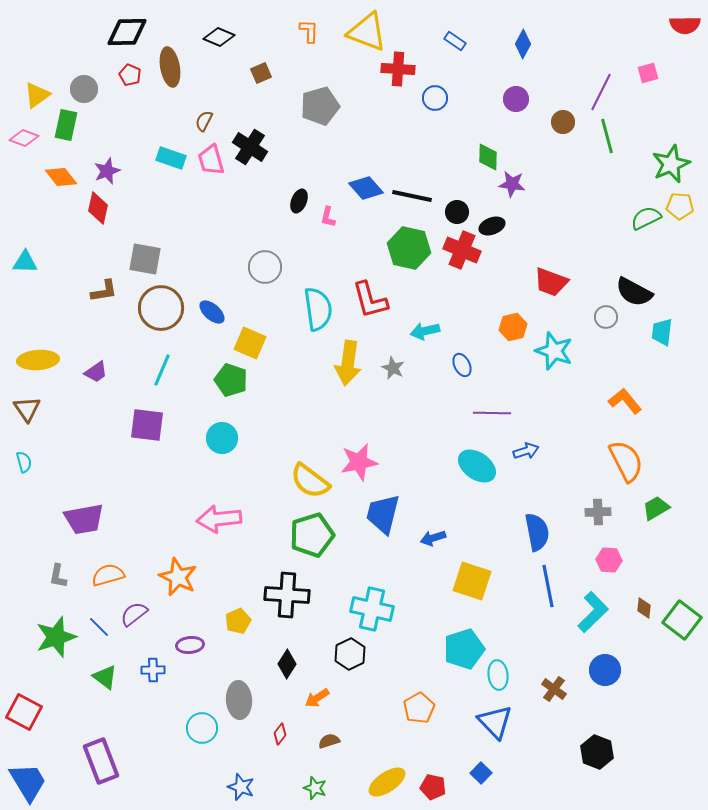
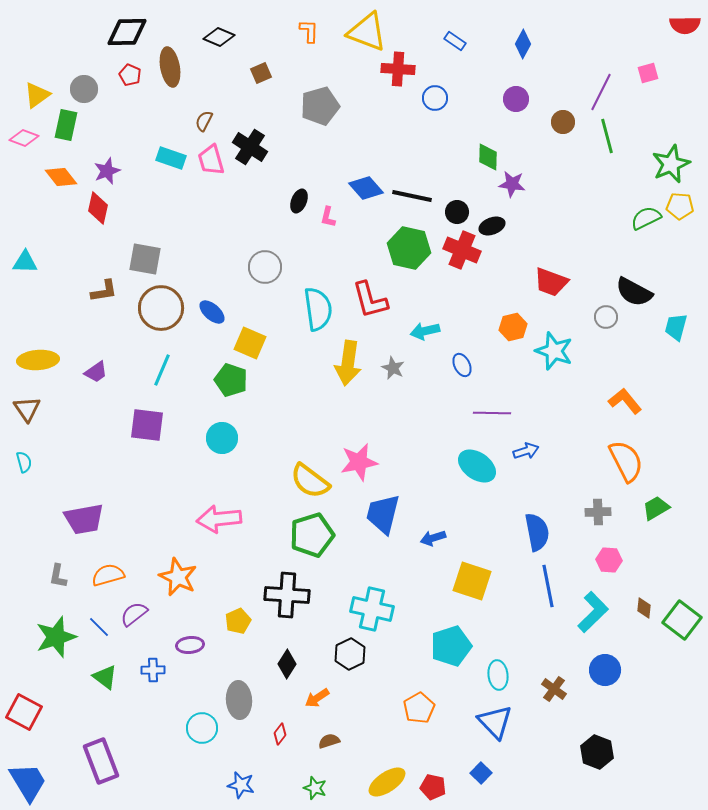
cyan trapezoid at (662, 332): moved 14 px right, 5 px up; rotated 8 degrees clockwise
cyan pentagon at (464, 649): moved 13 px left, 3 px up
blue star at (241, 787): moved 2 px up; rotated 8 degrees counterclockwise
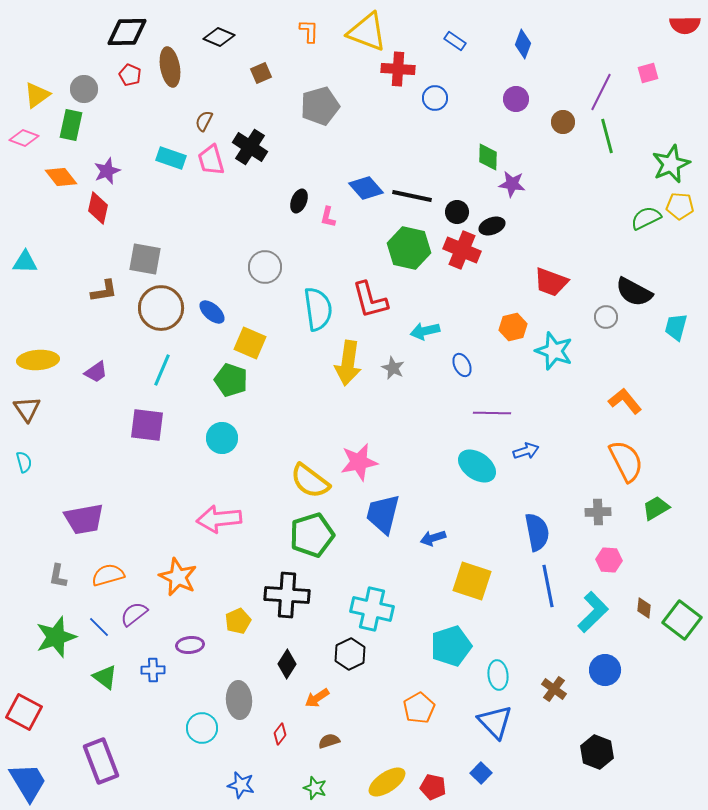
blue diamond at (523, 44): rotated 8 degrees counterclockwise
green rectangle at (66, 125): moved 5 px right
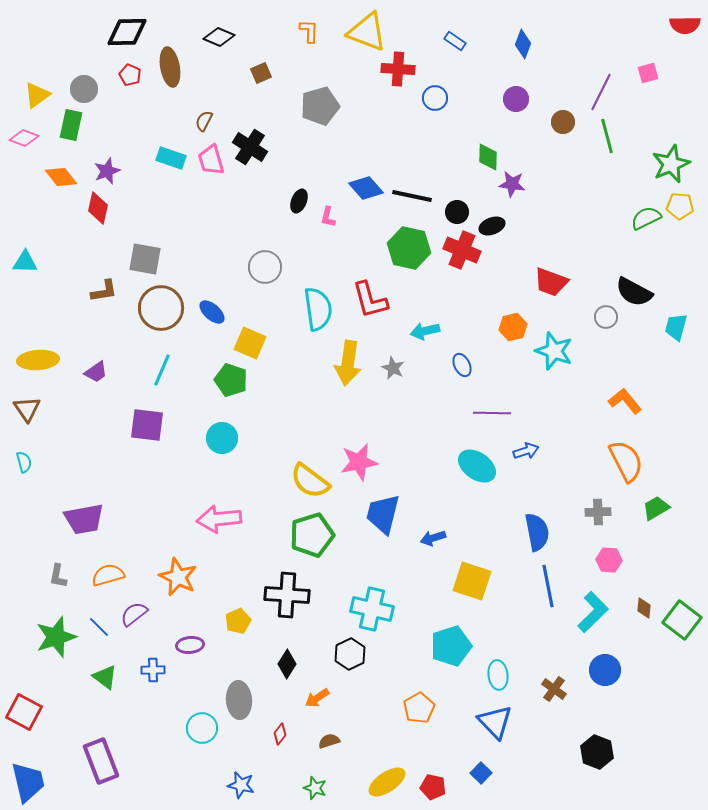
blue trapezoid at (28, 782): rotated 18 degrees clockwise
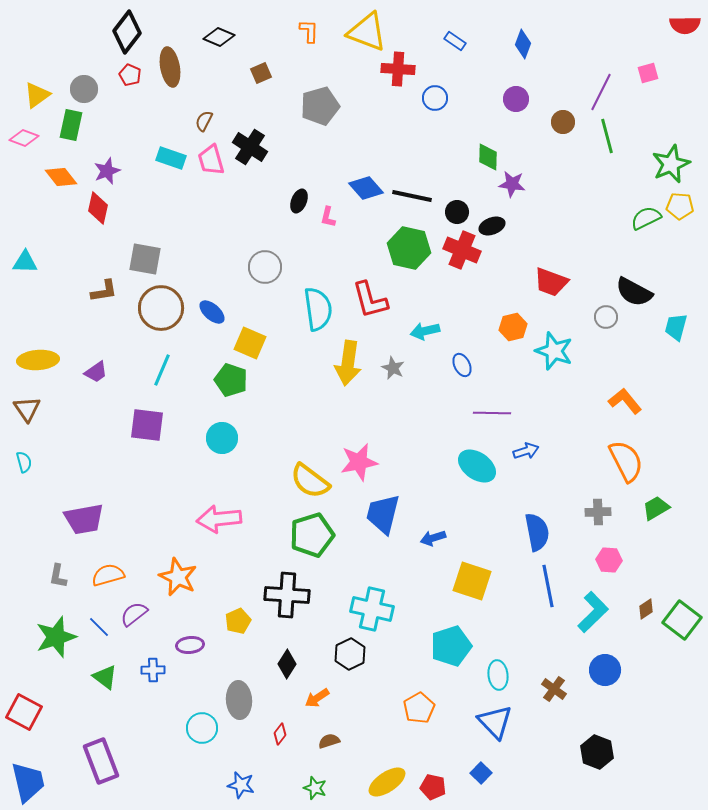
black diamond at (127, 32): rotated 51 degrees counterclockwise
brown diamond at (644, 608): moved 2 px right, 1 px down; rotated 50 degrees clockwise
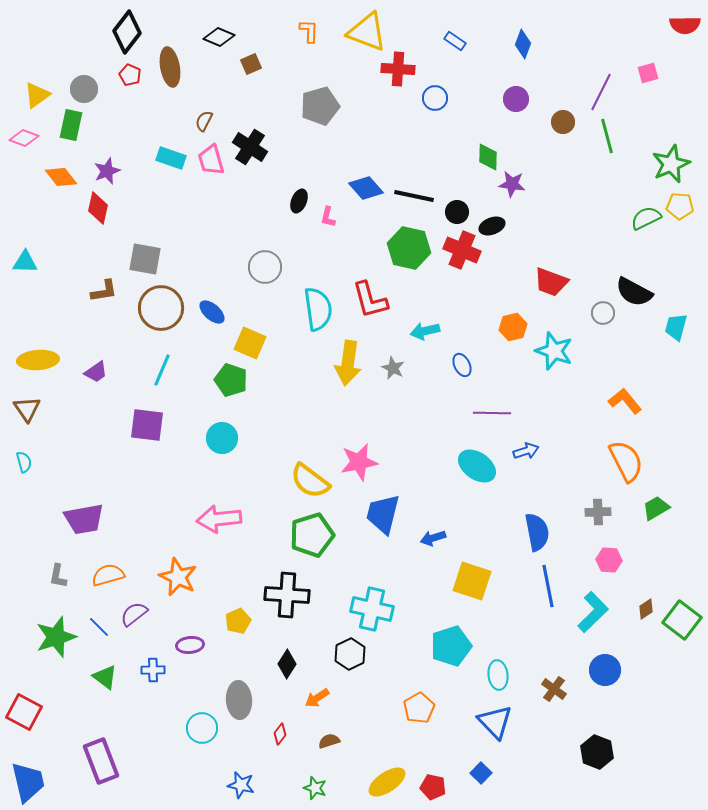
brown square at (261, 73): moved 10 px left, 9 px up
black line at (412, 196): moved 2 px right
gray circle at (606, 317): moved 3 px left, 4 px up
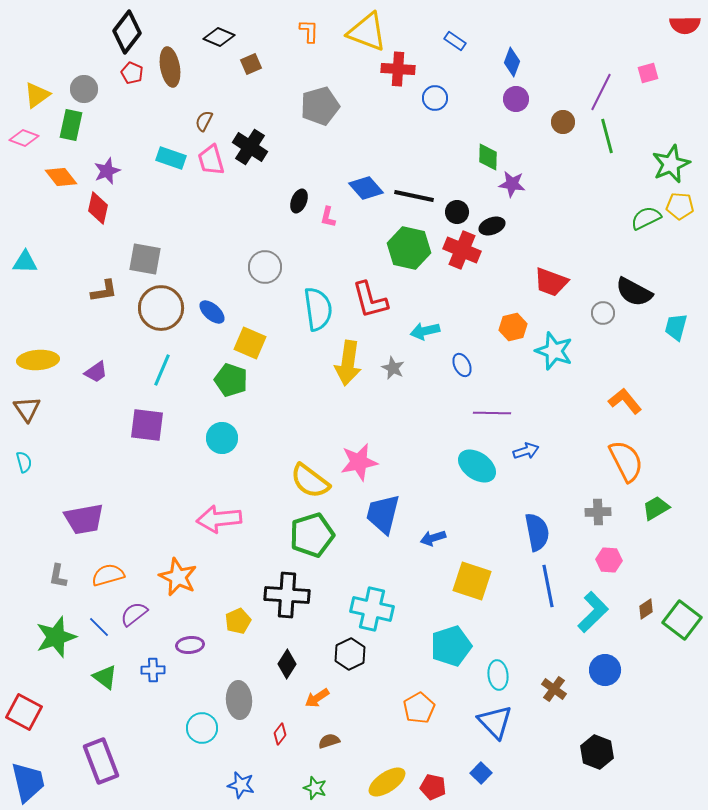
blue diamond at (523, 44): moved 11 px left, 18 px down
red pentagon at (130, 75): moved 2 px right, 2 px up
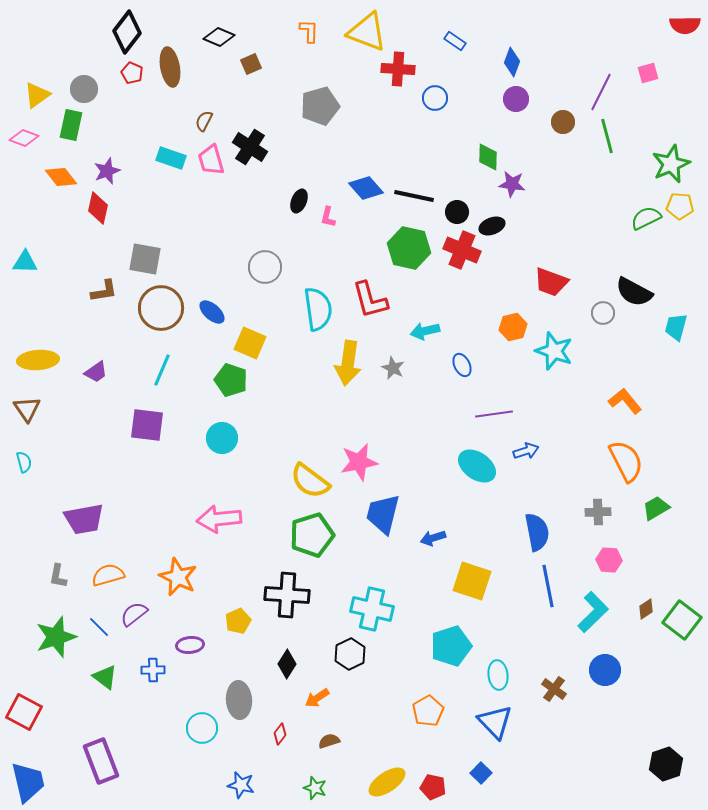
purple line at (492, 413): moved 2 px right, 1 px down; rotated 9 degrees counterclockwise
orange pentagon at (419, 708): moved 9 px right, 3 px down
black hexagon at (597, 752): moved 69 px right, 12 px down; rotated 20 degrees clockwise
